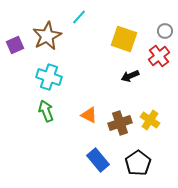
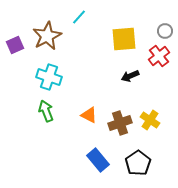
yellow square: rotated 24 degrees counterclockwise
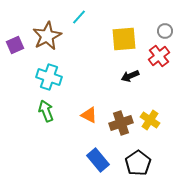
brown cross: moved 1 px right
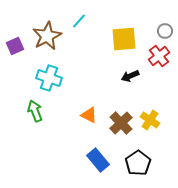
cyan line: moved 4 px down
purple square: moved 1 px down
cyan cross: moved 1 px down
green arrow: moved 11 px left
brown cross: rotated 25 degrees counterclockwise
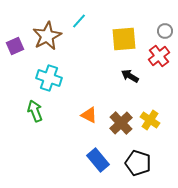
black arrow: rotated 54 degrees clockwise
black pentagon: rotated 20 degrees counterclockwise
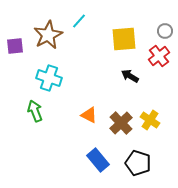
brown star: moved 1 px right, 1 px up
purple square: rotated 18 degrees clockwise
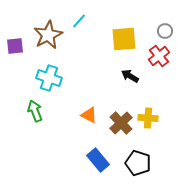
yellow cross: moved 2 px left, 2 px up; rotated 30 degrees counterclockwise
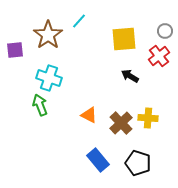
brown star: rotated 8 degrees counterclockwise
purple square: moved 4 px down
green arrow: moved 5 px right, 6 px up
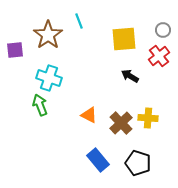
cyan line: rotated 63 degrees counterclockwise
gray circle: moved 2 px left, 1 px up
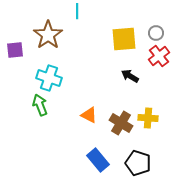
cyan line: moved 2 px left, 10 px up; rotated 21 degrees clockwise
gray circle: moved 7 px left, 3 px down
brown cross: rotated 15 degrees counterclockwise
